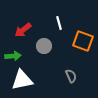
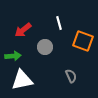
gray circle: moved 1 px right, 1 px down
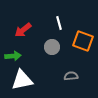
gray circle: moved 7 px right
gray semicircle: rotated 72 degrees counterclockwise
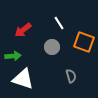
white line: rotated 16 degrees counterclockwise
orange square: moved 1 px right, 1 px down
gray semicircle: rotated 80 degrees clockwise
white triangle: moved 1 px right, 1 px up; rotated 30 degrees clockwise
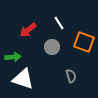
red arrow: moved 5 px right
green arrow: moved 1 px down
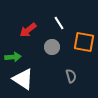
orange square: rotated 10 degrees counterclockwise
white triangle: rotated 15 degrees clockwise
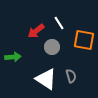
red arrow: moved 8 px right, 1 px down
orange square: moved 2 px up
white triangle: moved 23 px right
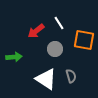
gray circle: moved 3 px right, 2 px down
green arrow: moved 1 px right
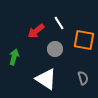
green arrow: rotated 70 degrees counterclockwise
gray semicircle: moved 12 px right, 2 px down
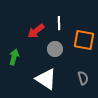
white line: rotated 32 degrees clockwise
